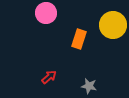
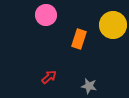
pink circle: moved 2 px down
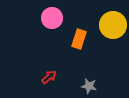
pink circle: moved 6 px right, 3 px down
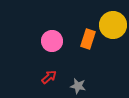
pink circle: moved 23 px down
orange rectangle: moved 9 px right
gray star: moved 11 px left
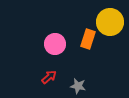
yellow circle: moved 3 px left, 3 px up
pink circle: moved 3 px right, 3 px down
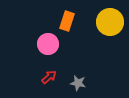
orange rectangle: moved 21 px left, 18 px up
pink circle: moved 7 px left
gray star: moved 3 px up
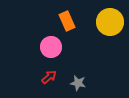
orange rectangle: rotated 42 degrees counterclockwise
pink circle: moved 3 px right, 3 px down
